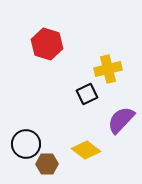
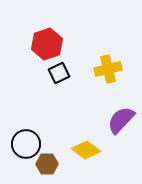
red hexagon: rotated 24 degrees clockwise
black square: moved 28 px left, 21 px up
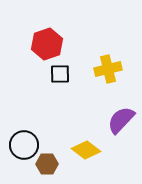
black square: moved 1 px right, 1 px down; rotated 25 degrees clockwise
black circle: moved 2 px left, 1 px down
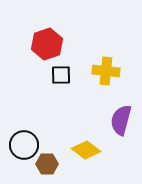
yellow cross: moved 2 px left, 2 px down; rotated 20 degrees clockwise
black square: moved 1 px right, 1 px down
purple semicircle: rotated 28 degrees counterclockwise
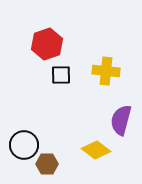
yellow diamond: moved 10 px right
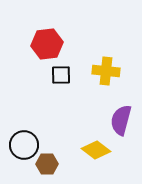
red hexagon: rotated 12 degrees clockwise
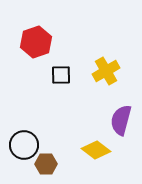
red hexagon: moved 11 px left, 2 px up; rotated 12 degrees counterclockwise
yellow cross: rotated 36 degrees counterclockwise
brown hexagon: moved 1 px left
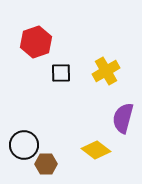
black square: moved 2 px up
purple semicircle: moved 2 px right, 2 px up
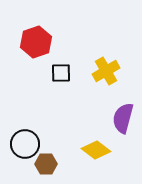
black circle: moved 1 px right, 1 px up
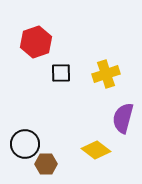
yellow cross: moved 3 px down; rotated 12 degrees clockwise
